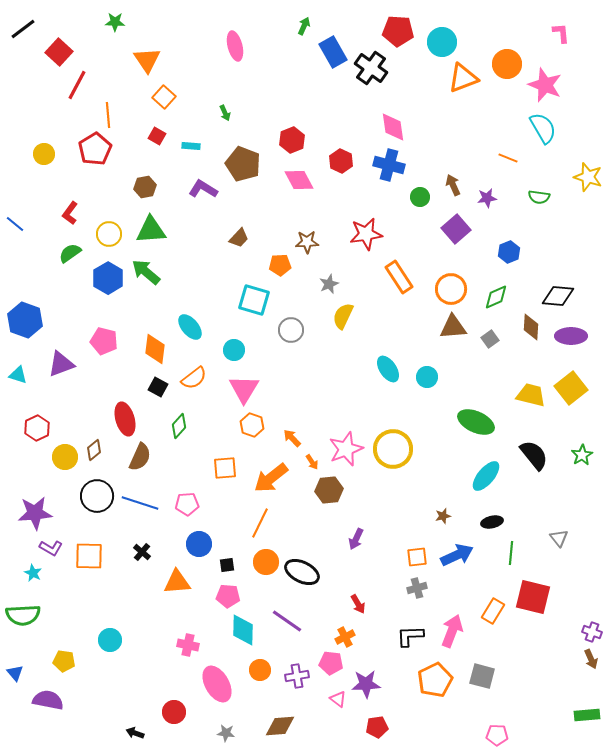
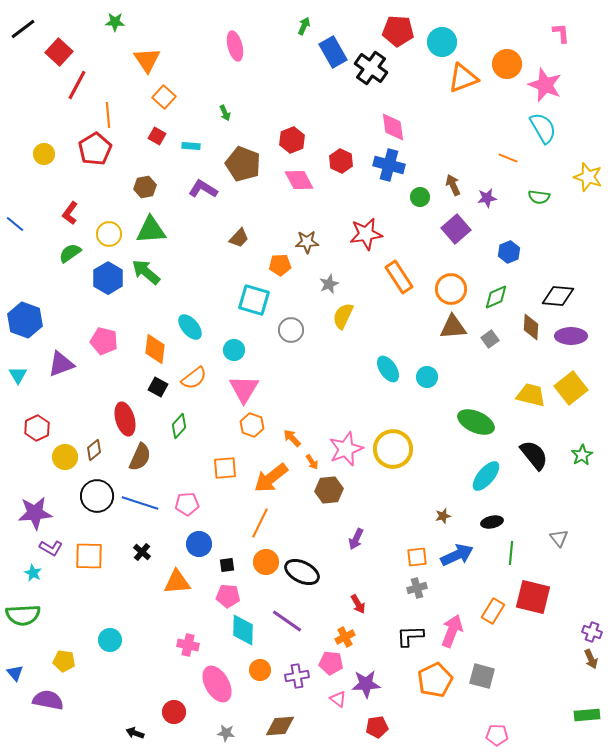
cyan triangle at (18, 375): rotated 42 degrees clockwise
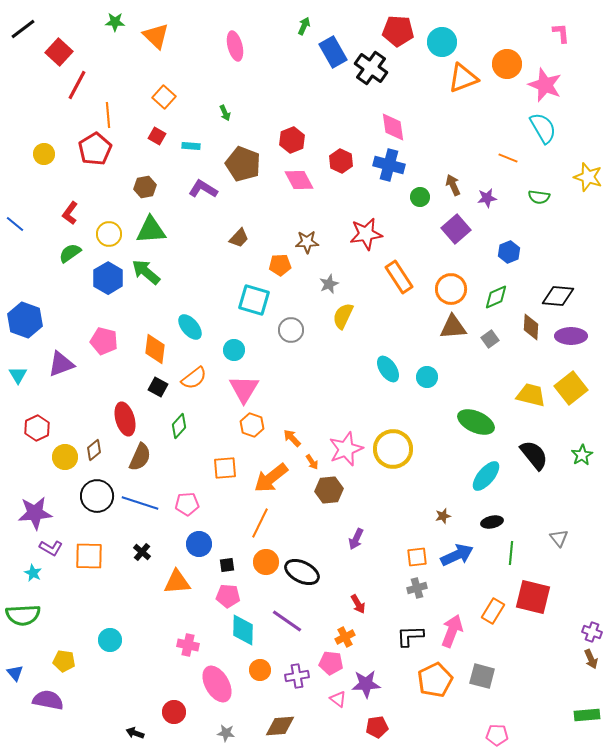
orange triangle at (147, 60): moved 9 px right, 24 px up; rotated 12 degrees counterclockwise
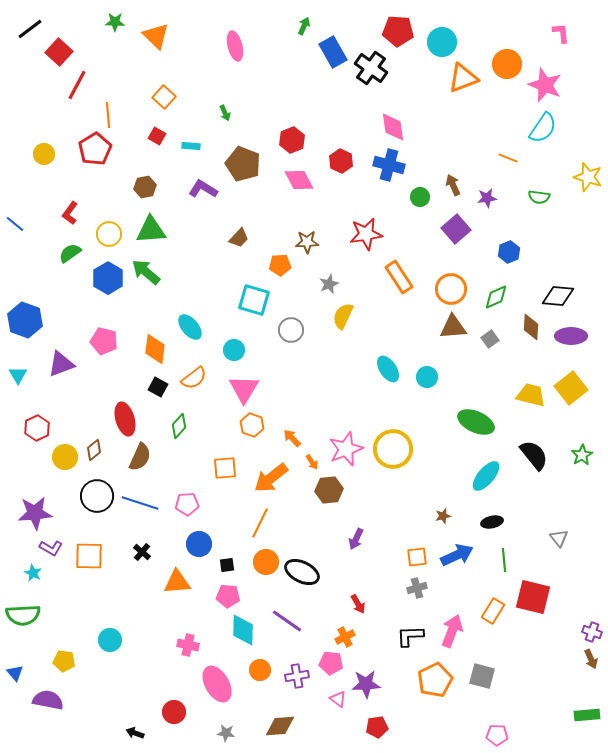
black line at (23, 29): moved 7 px right
cyan semicircle at (543, 128): rotated 64 degrees clockwise
green line at (511, 553): moved 7 px left, 7 px down; rotated 10 degrees counterclockwise
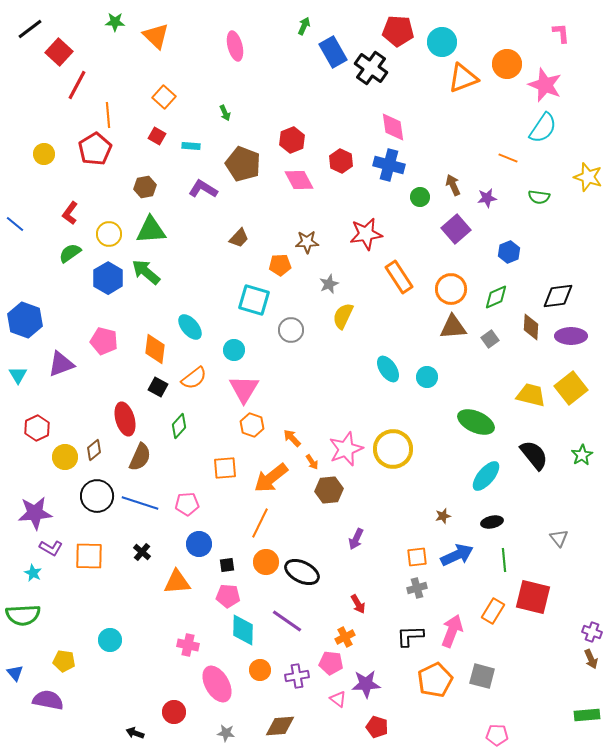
black diamond at (558, 296): rotated 12 degrees counterclockwise
red pentagon at (377, 727): rotated 25 degrees clockwise
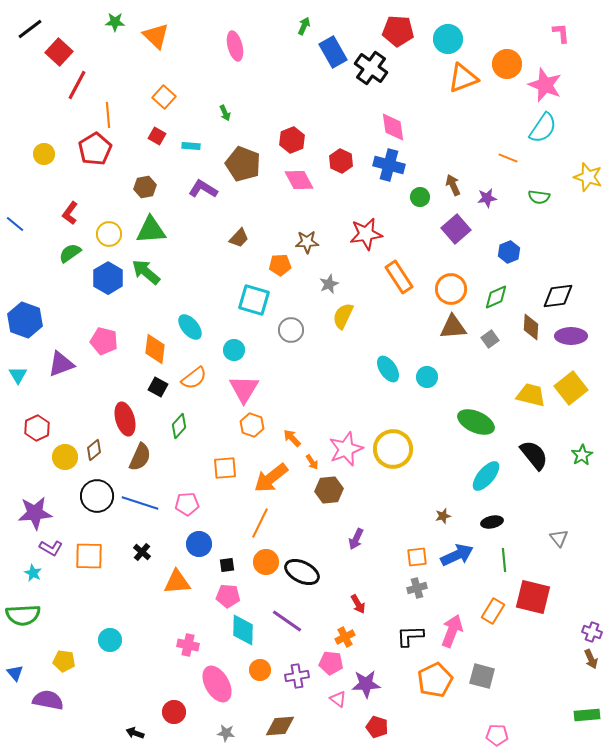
cyan circle at (442, 42): moved 6 px right, 3 px up
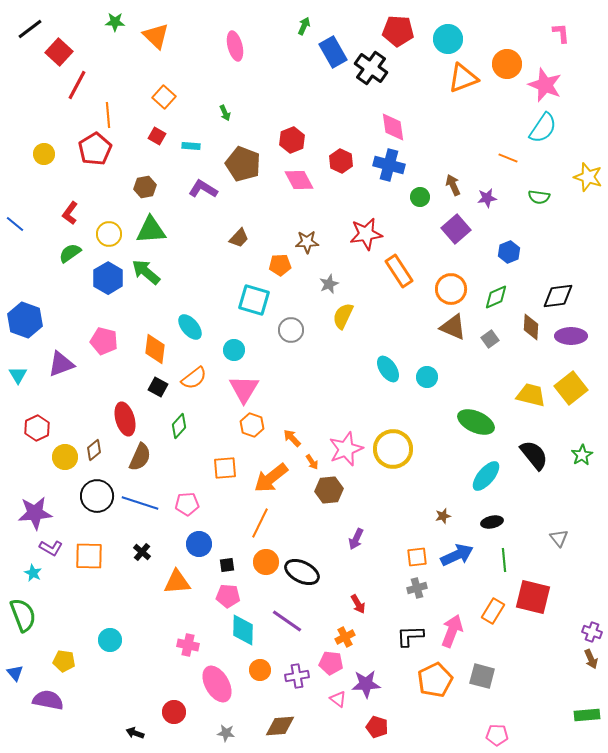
orange rectangle at (399, 277): moved 6 px up
brown triangle at (453, 327): rotated 28 degrees clockwise
green semicircle at (23, 615): rotated 108 degrees counterclockwise
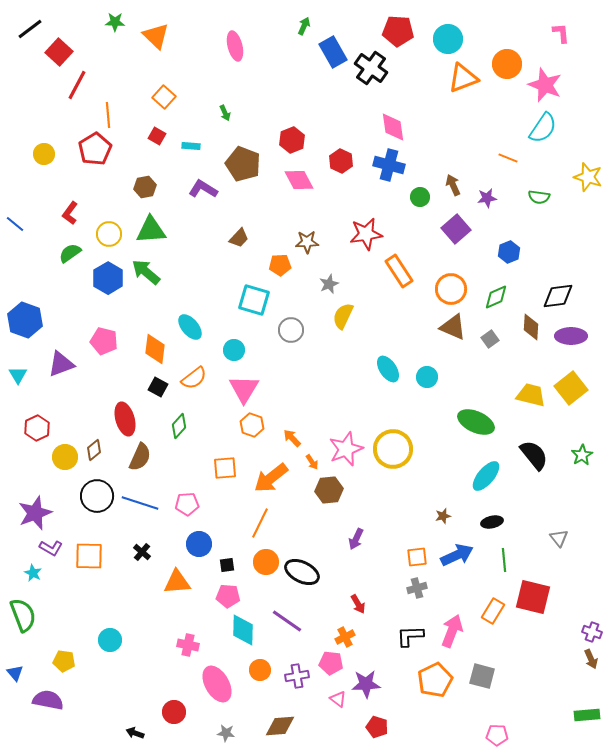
purple star at (35, 513): rotated 16 degrees counterclockwise
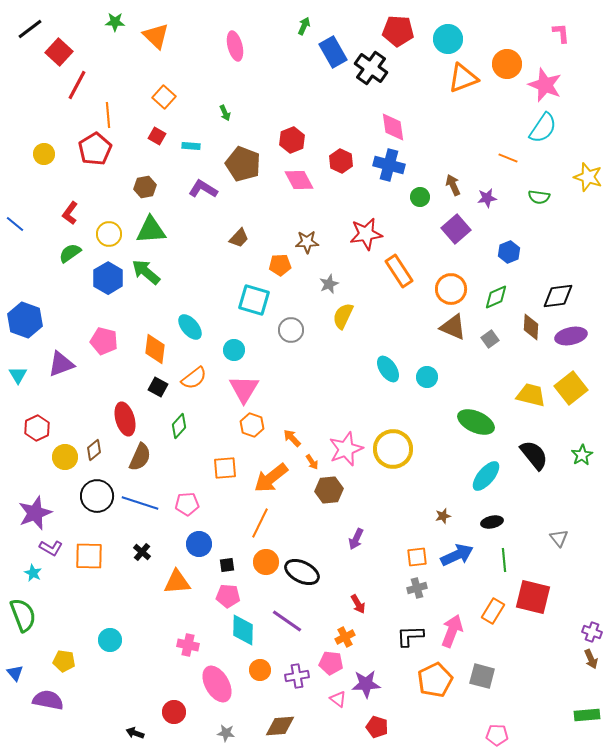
purple ellipse at (571, 336): rotated 12 degrees counterclockwise
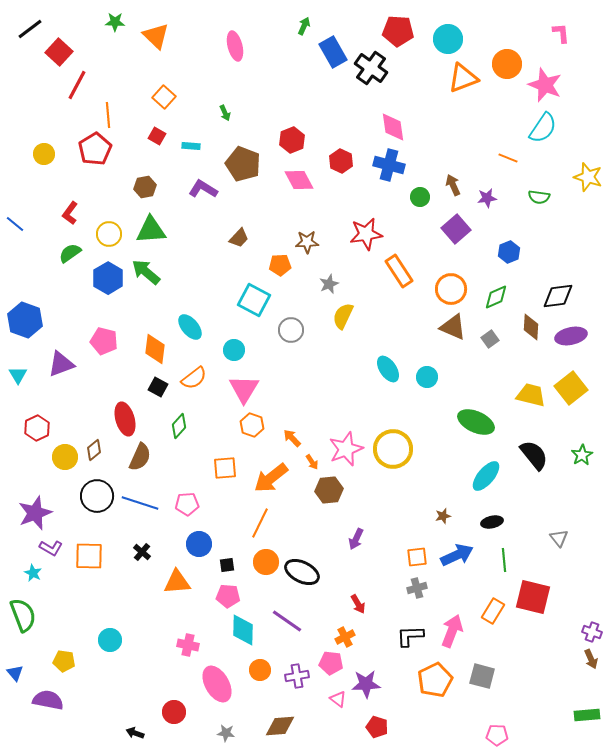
cyan square at (254, 300): rotated 12 degrees clockwise
